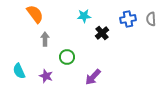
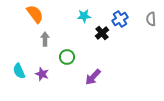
blue cross: moved 8 px left; rotated 21 degrees counterclockwise
purple star: moved 4 px left, 2 px up
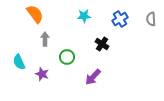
black cross: moved 11 px down; rotated 16 degrees counterclockwise
cyan semicircle: moved 9 px up
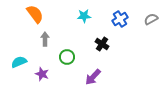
gray semicircle: rotated 64 degrees clockwise
cyan semicircle: rotated 91 degrees clockwise
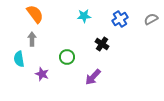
gray arrow: moved 13 px left
cyan semicircle: moved 3 px up; rotated 77 degrees counterclockwise
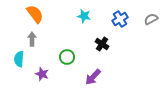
cyan star: rotated 16 degrees clockwise
cyan semicircle: rotated 14 degrees clockwise
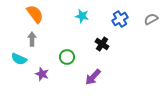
cyan star: moved 2 px left
cyan semicircle: rotated 70 degrees counterclockwise
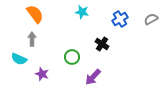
cyan star: moved 4 px up
green circle: moved 5 px right
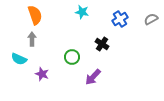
orange semicircle: moved 1 px down; rotated 18 degrees clockwise
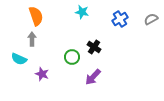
orange semicircle: moved 1 px right, 1 px down
black cross: moved 8 px left, 3 px down
